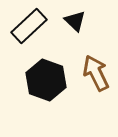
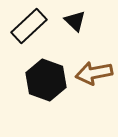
brown arrow: moved 2 px left; rotated 75 degrees counterclockwise
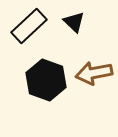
black triangle: moved 1 px left, 1 px down
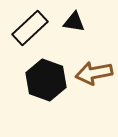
black triangle: rotated 35 degrees counterclockwise
black rectangle: moved 1 px right, 2 px down
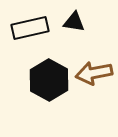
black rectangle: rotated 30 degrees clockwise
black hexagon: moved 3 px right; rotated 9 degrees clockwise
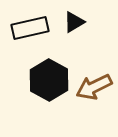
black triangle: rotated 40 degrees counterclockwise
brown arrow: moved 14 px down; rotated 15 degrees counterclockwise
